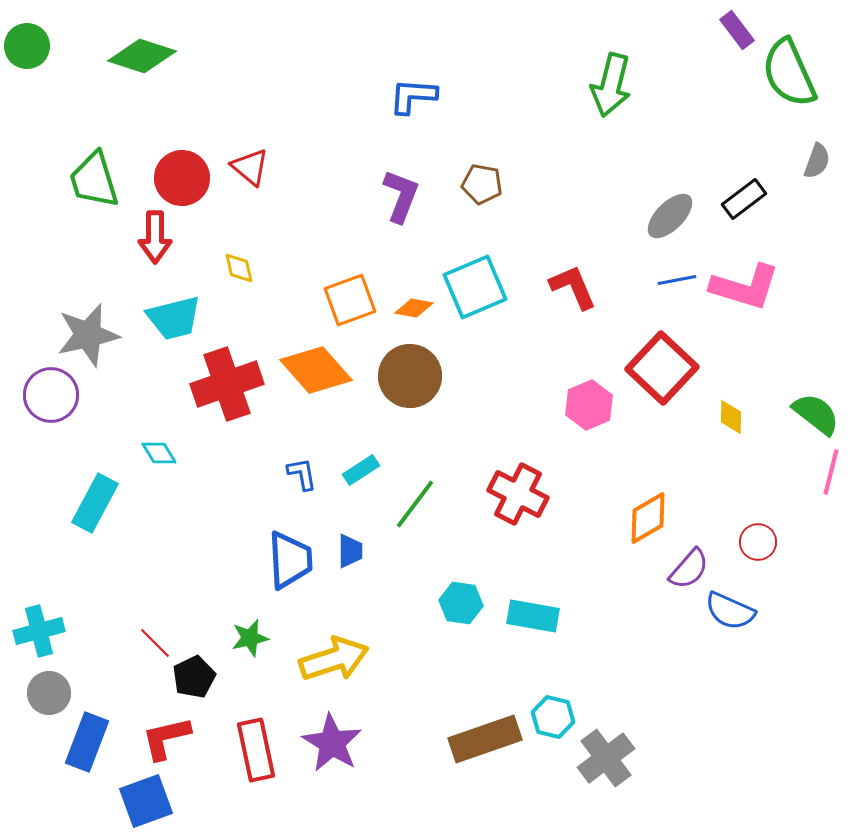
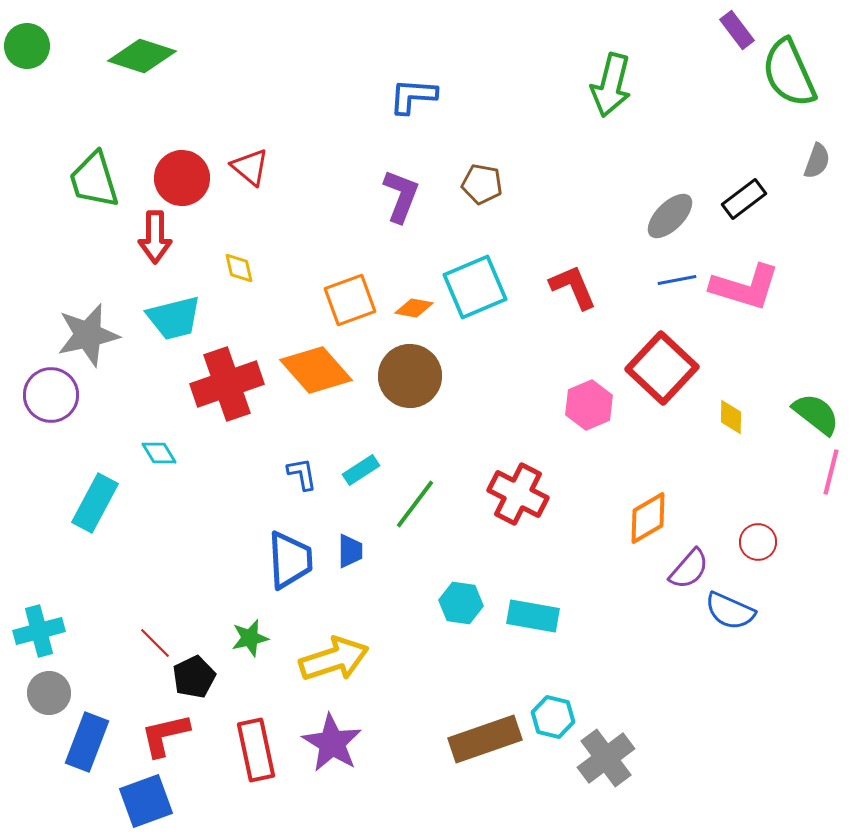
red L-shape at (166, 738): moved 1 px left, 3 px up
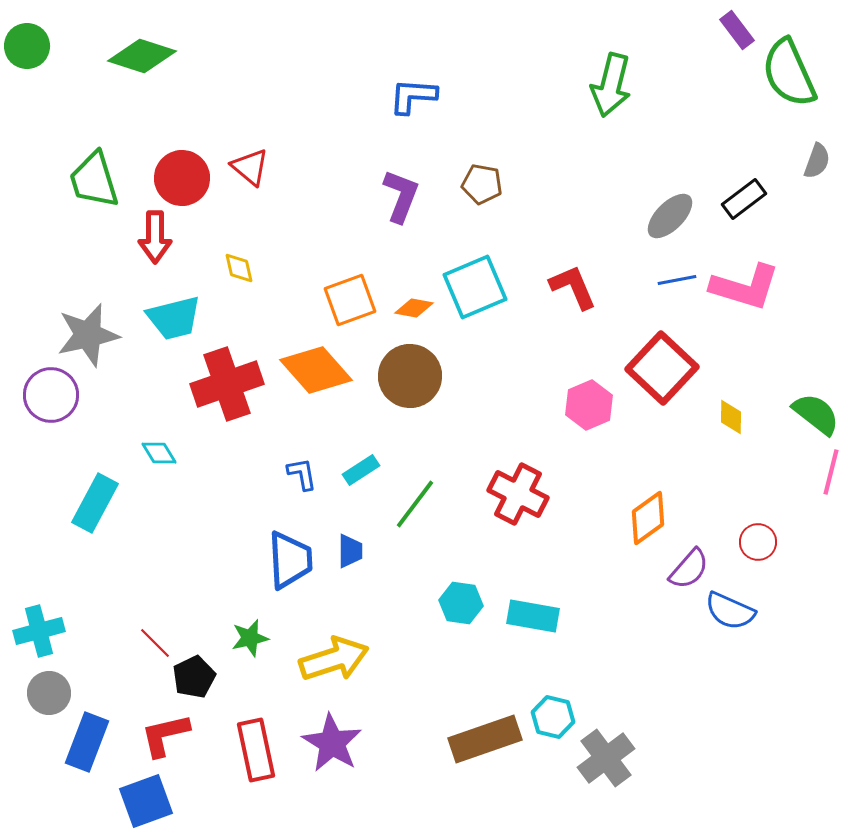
orange diamond at (648, 518): rotated 6 degrees counterclockwise
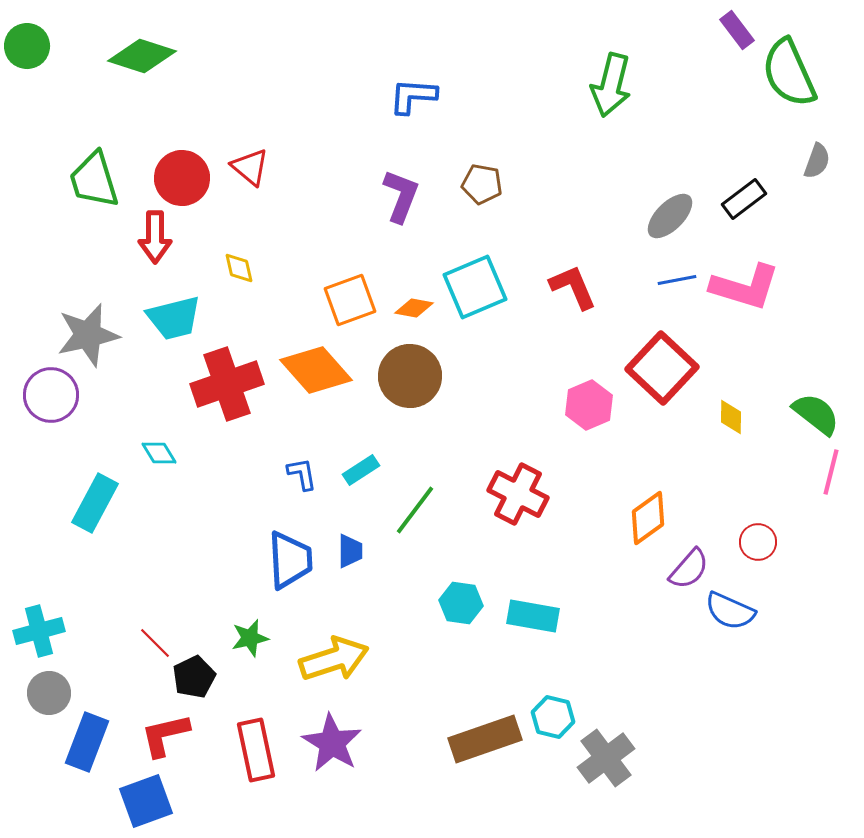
green line at (415, 504): moved 6 px down
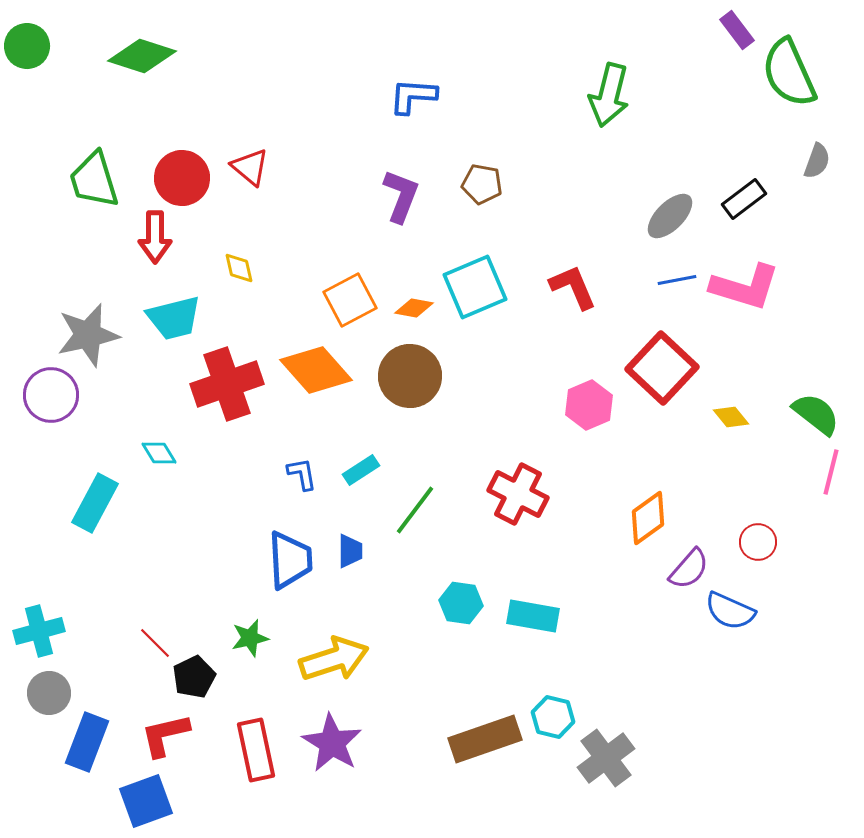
green arrow at (611, 85): moved 2 px left, 10 px down
orange square at (350, 300): rotated 8 degrees counterclockwise
yellow diamond at (731, 417): rotated 39 degrees counterclockwise
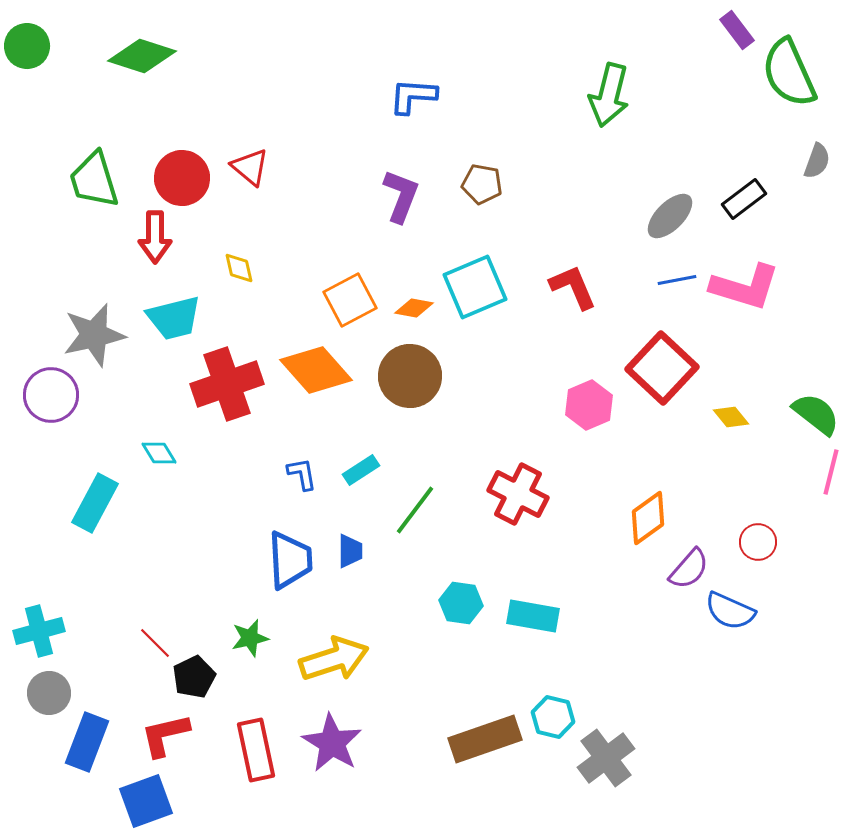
gray star at (88, 335): moved 6 px right
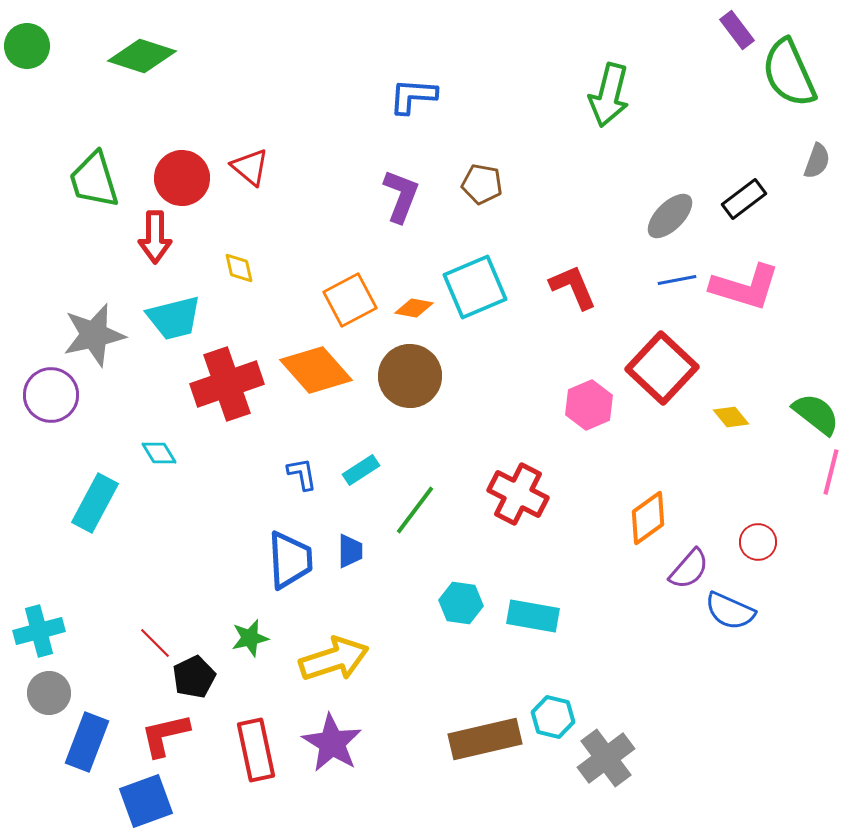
brown rectangle at (485, 739): rotated 6 degrees clockwise
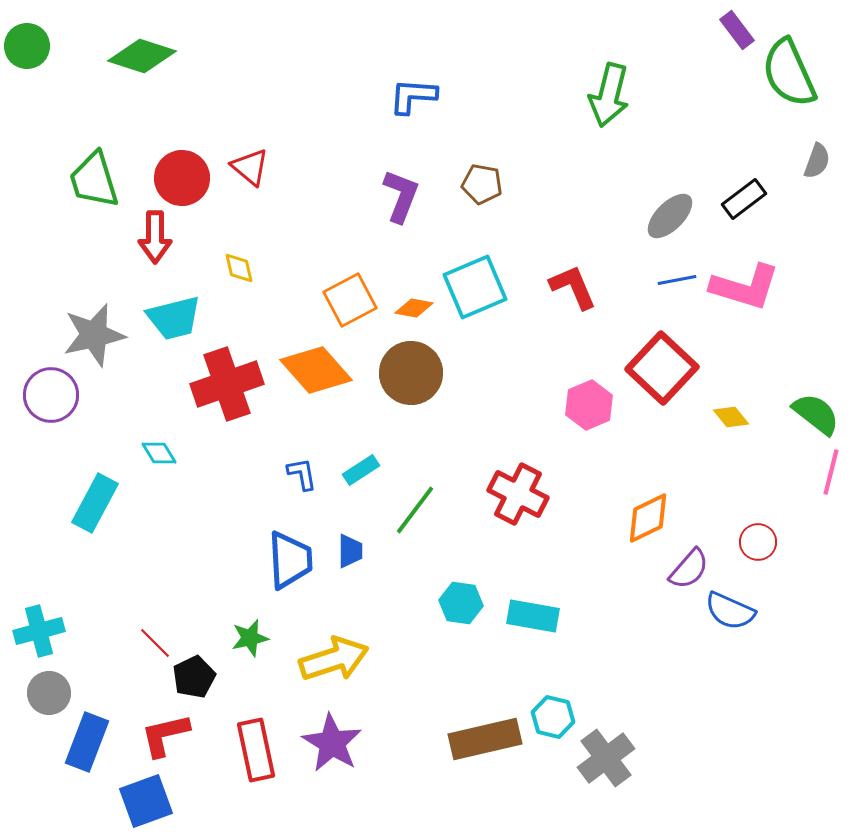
brown circle at (410, 376): moved 1 px right, 3 px up
orange diamond at (648, 518): rotated 10 degrees clockwise
